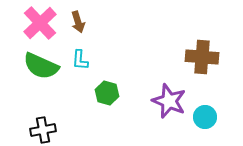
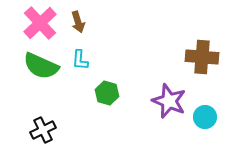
black cross: rotated 15 degrees counterclockwise
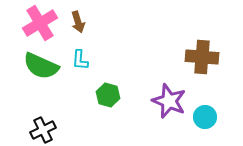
pink cross: rotated 12 degrees clockwise
green hexagon: moved 1 px right, 2 px down
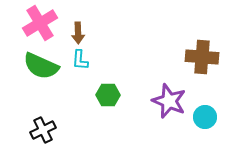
brown arrow: moved 11 px down; rotated 15 degrees clockwise
green hexagon: rotated 15 degrees counterclockwise
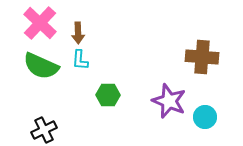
pink cross: rotated 16 degrees counterclockwise
black cross: moved 1 px right
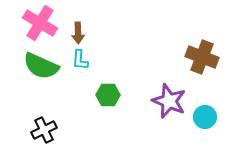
pink cross: rotated 12 degrees counterclockwise
brown cross: rotated 16 degrees clockwise
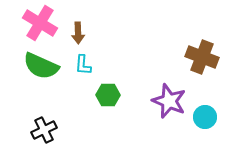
cyan L-shape: moved 3 px right, 5 px down
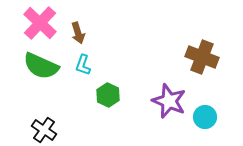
pink cross: rotated 12 degrees clockwise
brown arrow: rotated 15 degrees counterclockwise
cyan L-shape: rotated 15 degrees clockwise
green hexagon: rotated 25 degrees clockwise
black cross: rotated 30 degrees counterclockwise
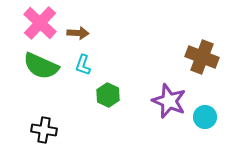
brown arrow: rotated 70 degrees counterclockwise
black cross: rotated 25 degrees counterclockwise
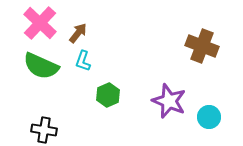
brown arrow: rotated 55 degrees counterclockwise
brown cross: moved 11 px up
cyan L-shape: moved 4 px up
green hexagon: rotated 10 degrees clockwise
cyan circle: moved 4 px right
